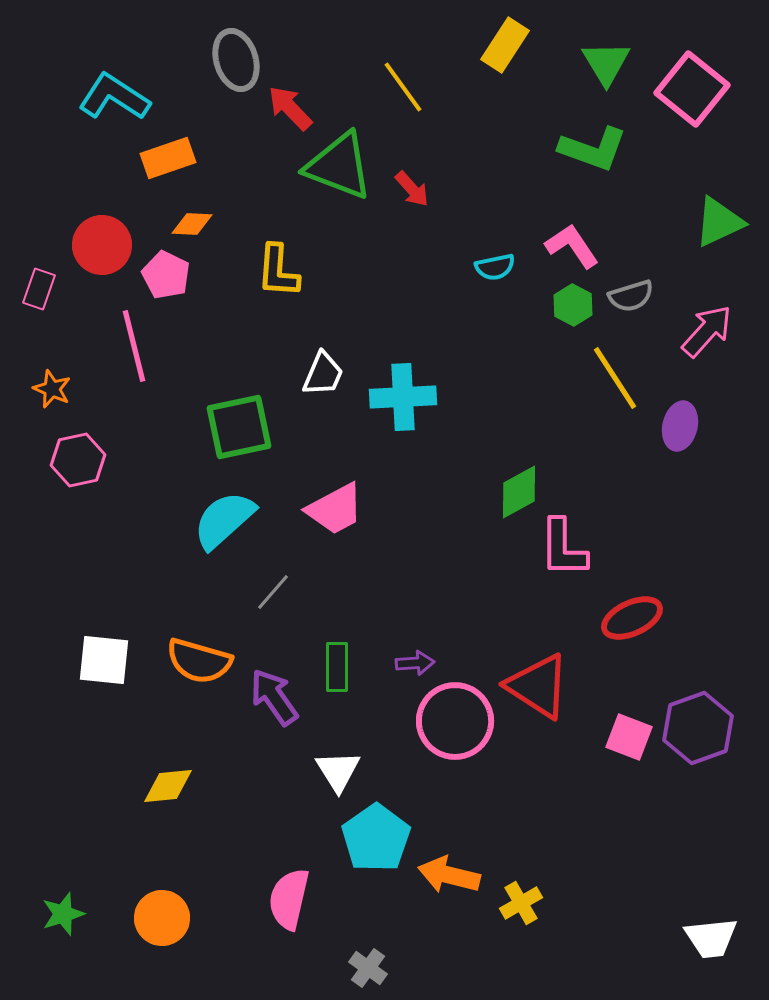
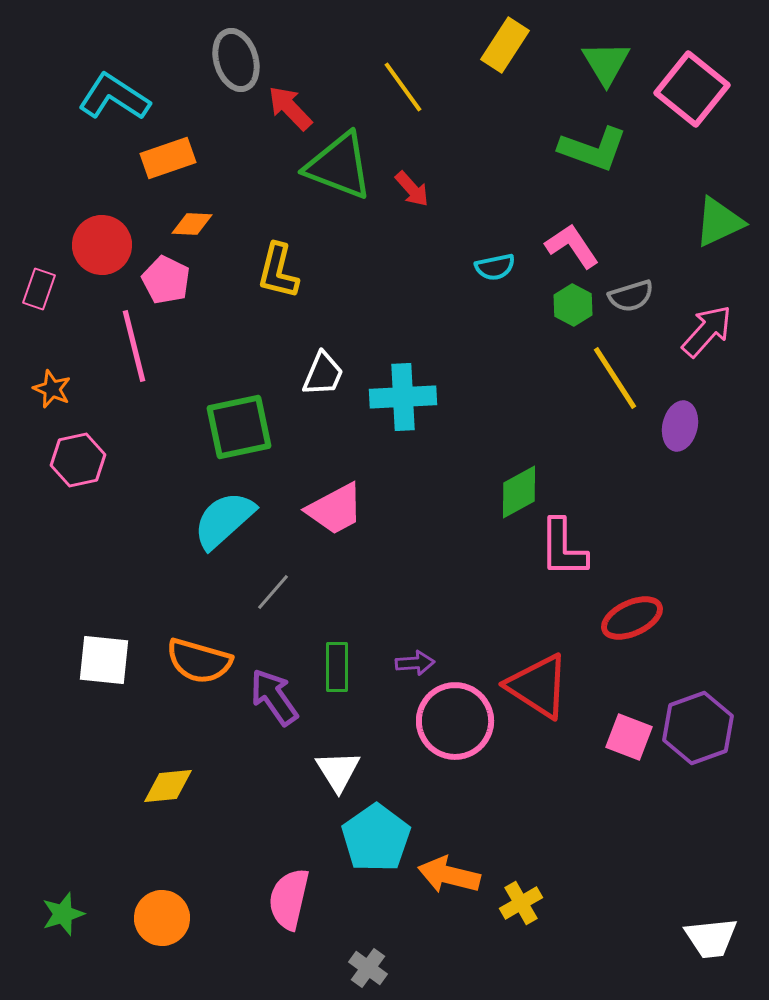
yellow L-shape at (278, 271): rotated 10 degrees clockwise
pink pentagon at (166, 275): moved 5 px down
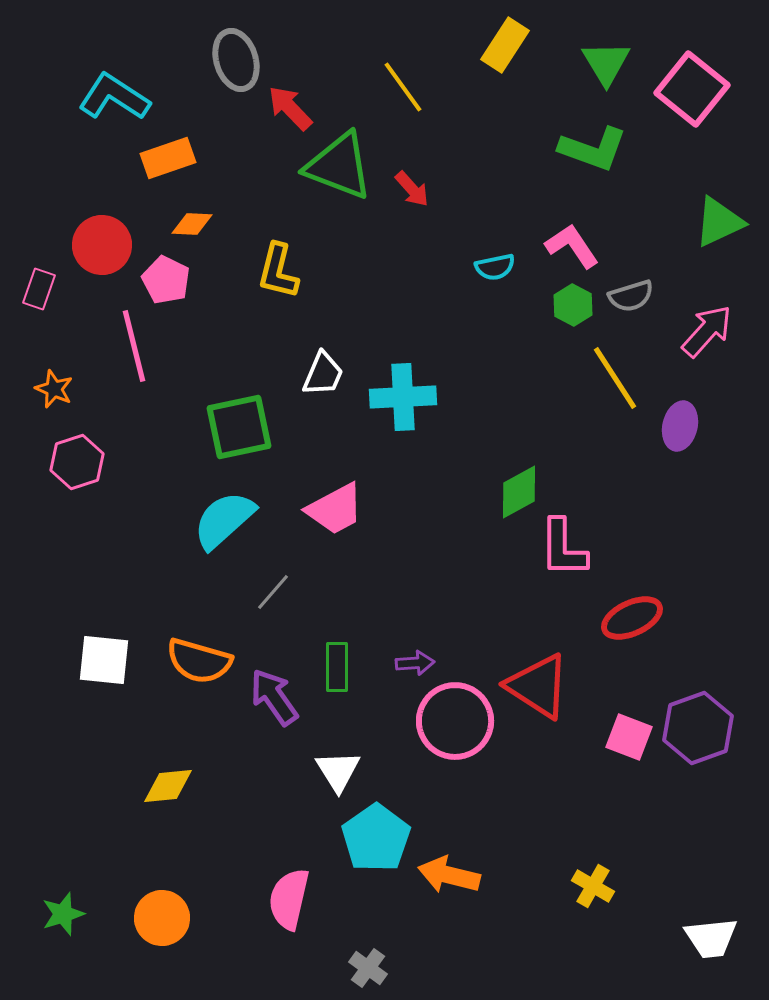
orange star at (52, 389): moved 2 px right
pink hexagon at (78, 460): moved 1 px left, 2 px down; rotated 6 degrees counterclockwise
yellow cross at (521, 903): moved 72 px right, 17 px up; rotated 30 degrees counterclockwise
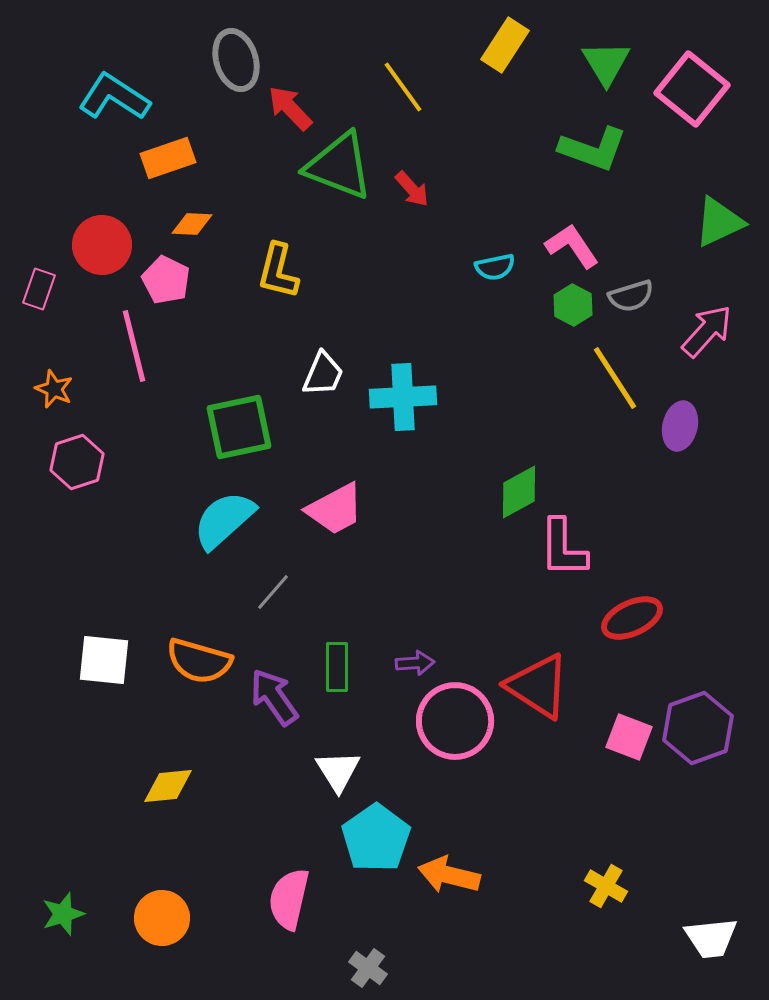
yellow cross at (593, 886): moved 13 px right
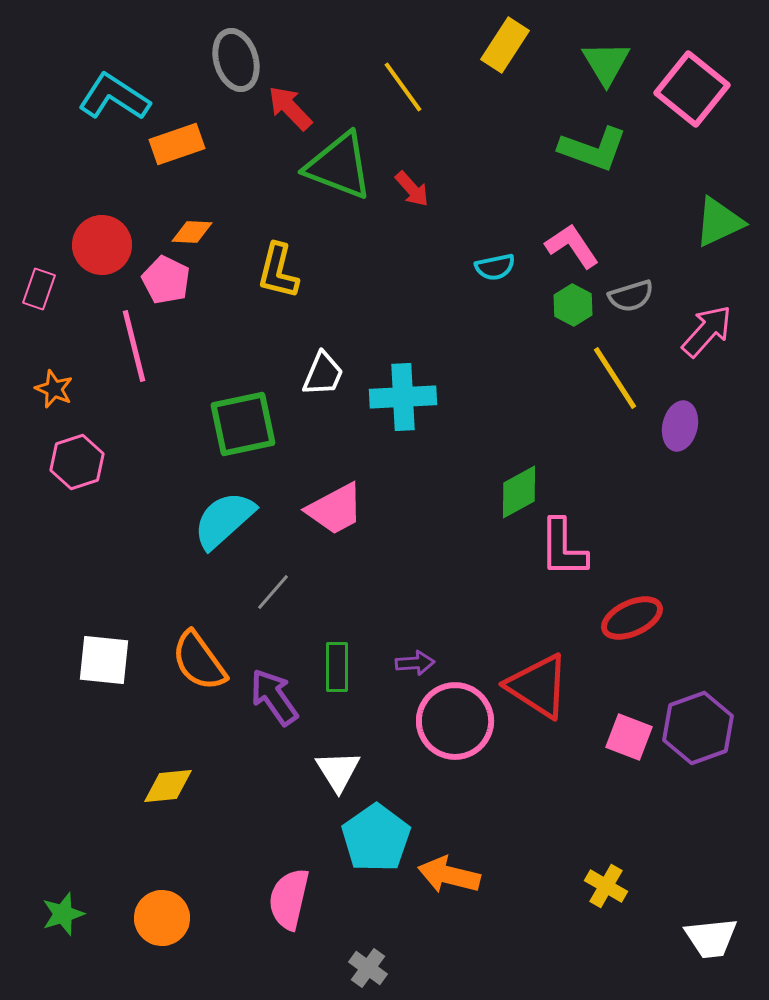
orange rectangle at (168, 158): moved 9 px right, 14 px up
orange diamond at (192, 224): moved 8 px down
green square at (239, 427): moved 4 px right, 3 px up
orange semicircle at (199, 661): rotated 38 degrees clockwise
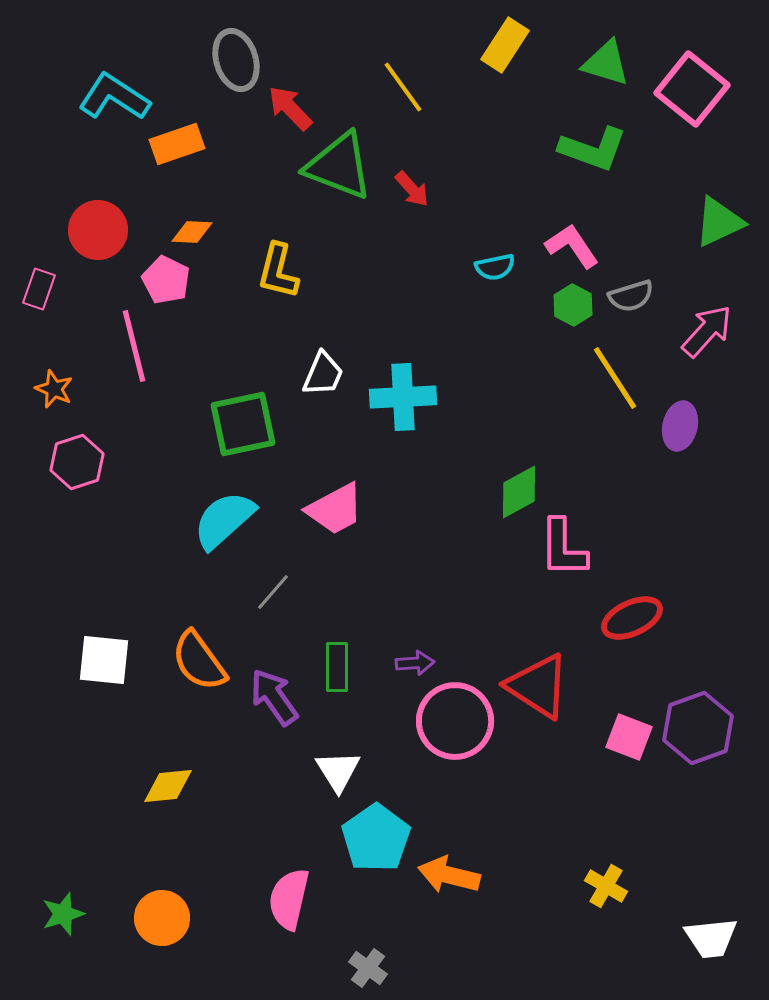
green triangle at (606, 63): rotated 42 degrees counterclockwise
red circle at (102, 245): moved 4 px left, 15 px up
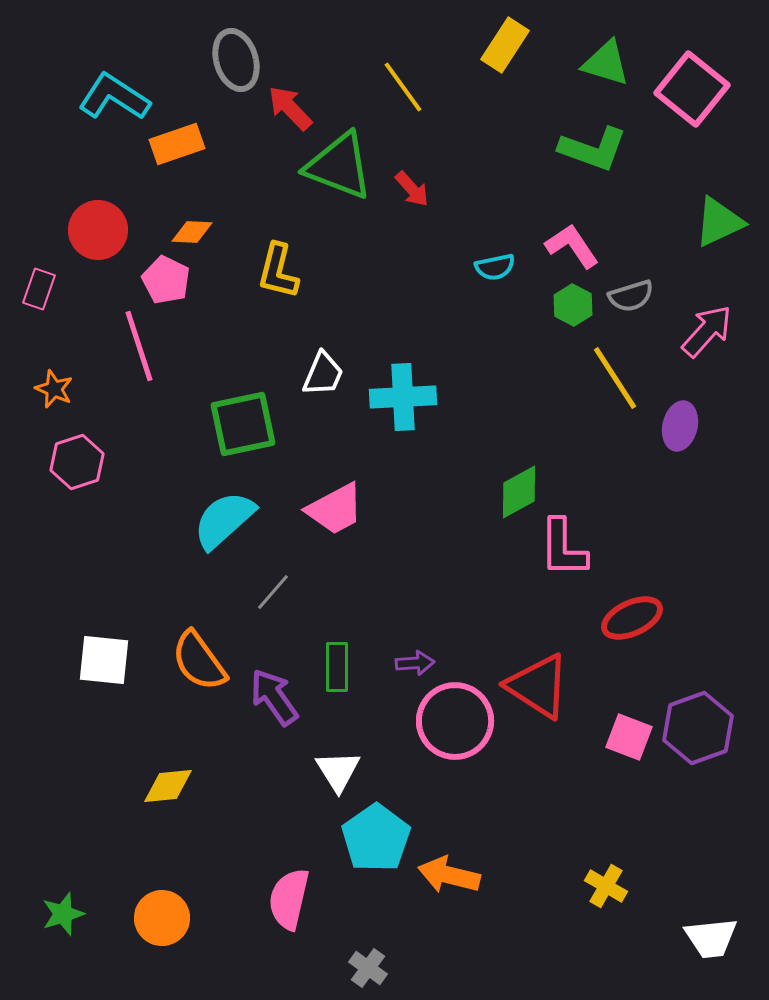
pink line at (134, 346): moved 5 px right; rotated 4 degrees counterclockwise
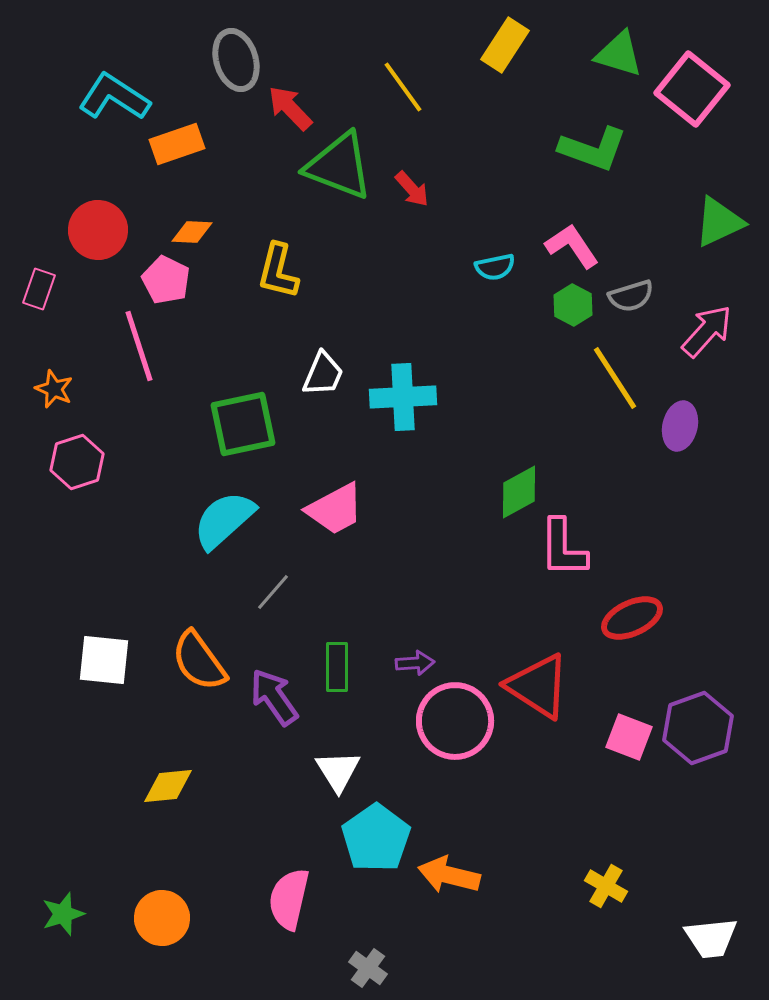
green triangle at (606, 63): moved 13 px right, 9 px up
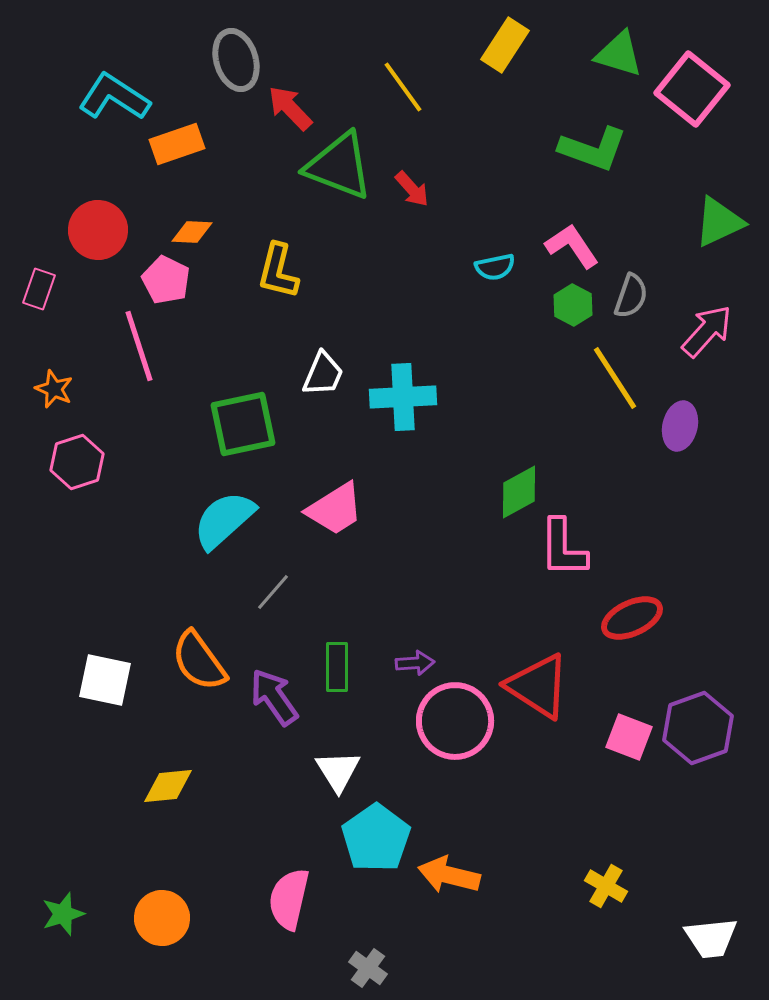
gray semicircle at (631, 296): rotated 54 degrees counterclockwise
pink trapezoid at (335, 509): rotated 4 degrees counterclockwise
white square at (104, 660): moved 1 px right, 20 px down; rotated 6 degrees clockwise
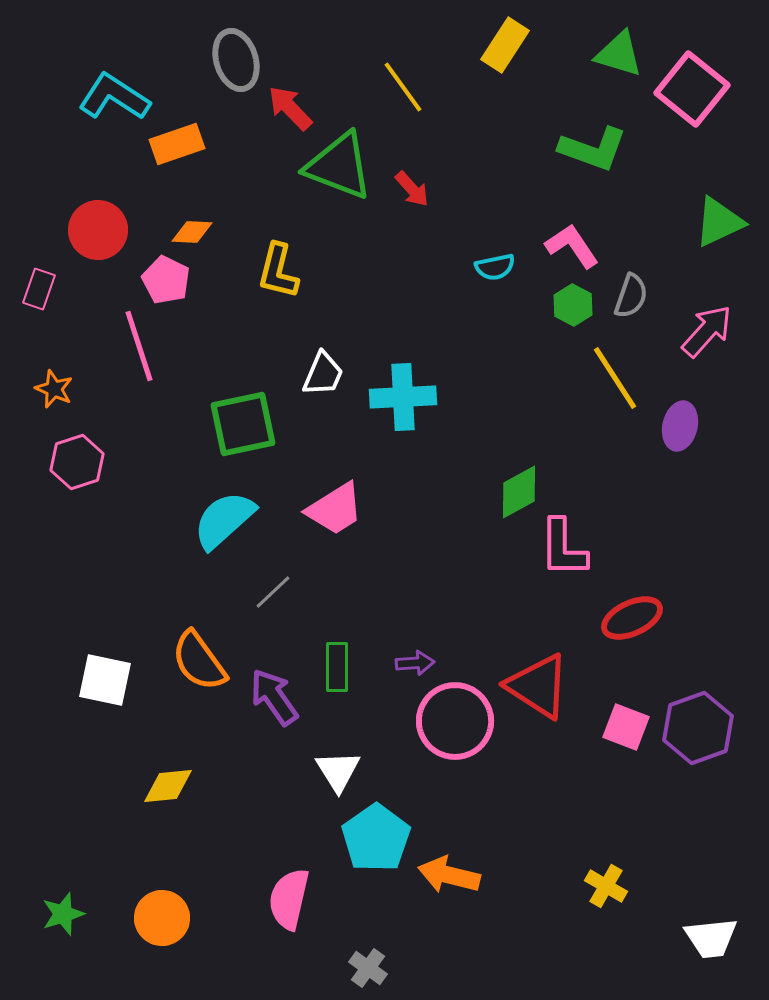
gray line at (273, 592): rotated 6 degrees clockwise
pink square at (629, 737): moved 3 px left, 10 px up
